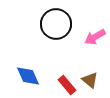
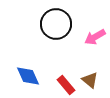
red rectangle: moved 1 px left
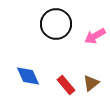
pink arrow: moved 1 px up
brown triangle: moved 1 px right, 3 px down; rotated 42 degrees clockwise
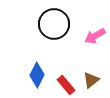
black circle: moved 2 px left
blue diamond: moved 9 px right, 1 px up; rotated 50 degrees clockwise
brown triangle: moved 3 px up
